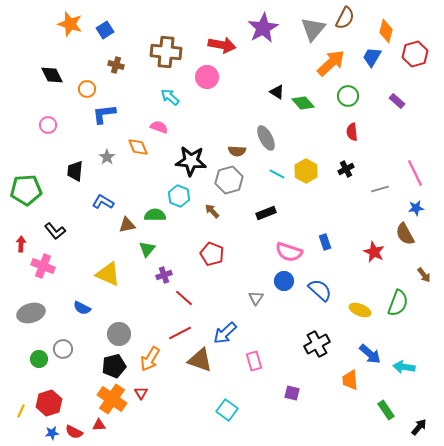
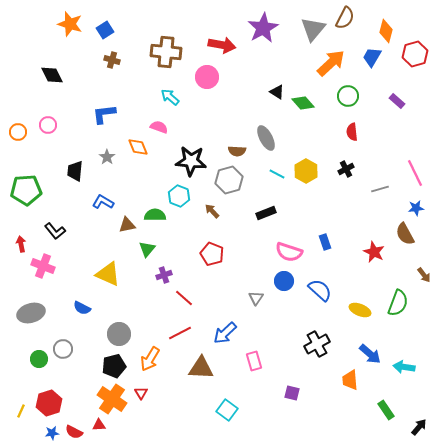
brown cross at (116, 65): moved 4 px left, 5 px up
orange circle at (87, 89): moved 69 px left, 43 px down
red arrow at (21, 244): rotated 14 degrees counterclockwise
brown triangle at (200, 360): moved 1 px right, 8 px down; rotated 16 degrees counterclockwise
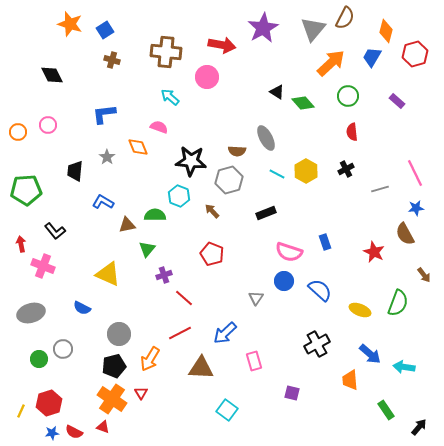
red triangle at (99, 425): moved 4 px right, 2 px down; rotated 24 degrees clockwise
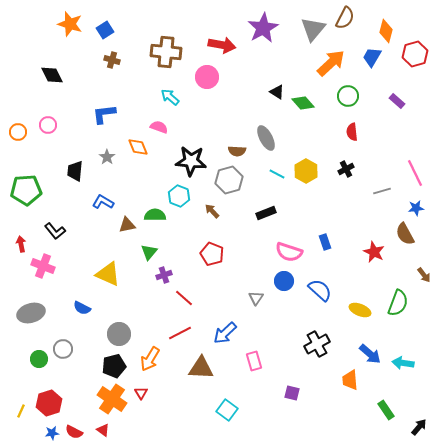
gray line at (380, 189): moved 2 px right, 2 px down
green triangle at (147, 249): moved 2 px right, 3 px down
cyan arrow at (404, 367): moved 1 px left, 4 px up
red triangle at (103, 427): moved 3 px down; rotated 16 degrees clockwise
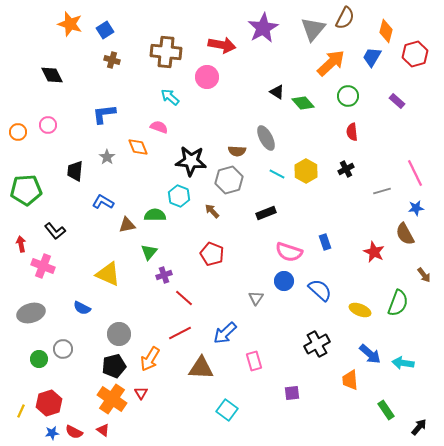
purple square at (292, 393): rotated 21 degrees counterclockwise
